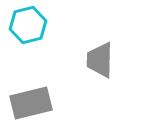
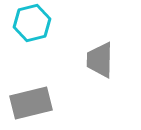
cyan hexagon: moved 4 px right, 2 px up
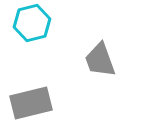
gray trapezoid: rotated 21 degrees counterclockwise
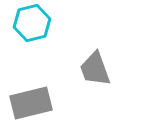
gray trapezoid: moved 5 px left, 9 px down
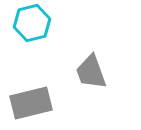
gray trapezoid: moved 4 px left, 3 px down
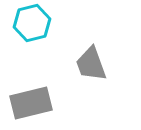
gray trapezoid: moved 8 px up
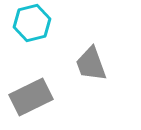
gray rectangle: moved 6 px up; rotated 12 degrees counterclockwise
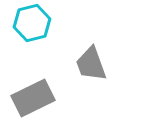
gray rectangle: moved 2 px right, 1 px down
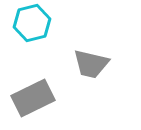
gray trapezoid: rotated 57 degrees counterclockwise
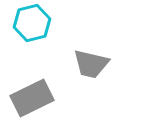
gray rectangle: moved 1 px left
